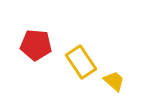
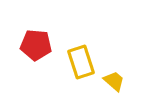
yellow rectangle: rotated 16 degrees clockwise
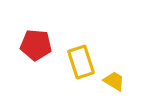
yellow trapezoid: rotated 10 degrees counterclockwise
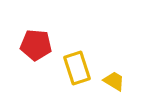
yellow rectangle: moved 4 px left, 6 px down
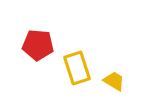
red pentagon: moved 2 px right
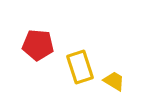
yellow rectangle: moved 3 px right, 1 px up
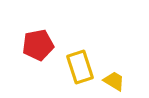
red pentagon: rotated 16 degrees counterclockwise
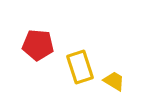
red pentagon: rotated 16 degrees clockwise
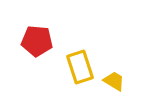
red pentagon: moved 1 px left, 4 px up
